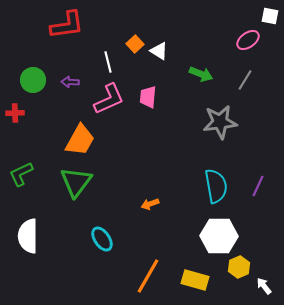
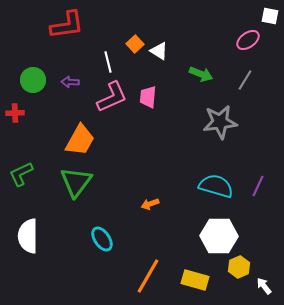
pink L-shape: moved 3 px right, 2 px up
cyan semicircle: rotated 64 degrees counterclockwise
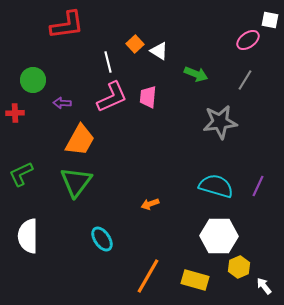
white square: moved 4 px down
green arrow: moved 5 px left
purple arrow: moved 8 px left, 21 px down
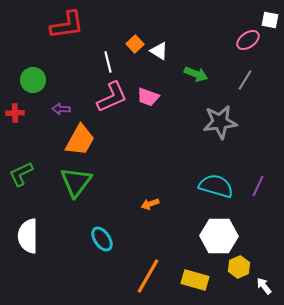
pink trapezoid: rotated 75 degrees counterclockwise
purple arrow: moved 1 px left, 6 px down
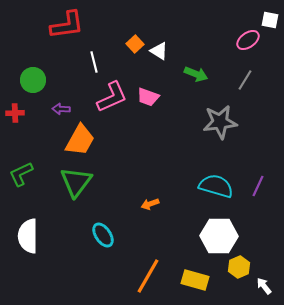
white line: moved 14 px left
cyan ellipse: moved 1 px right, 4 px up
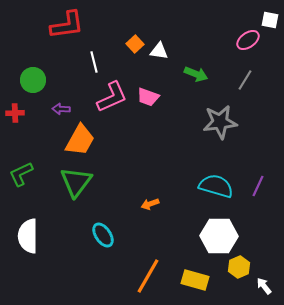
white triangle: rotated 24 degrees counterclockwise
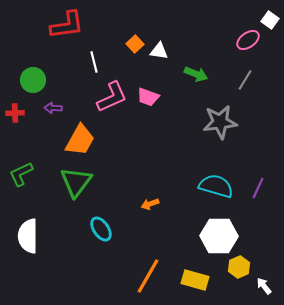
white square: rotated 24 degrees clockwise
purple arrow: moved 8 px left, 1 px up
purple line: moved 2 px down
cyan ellipse: moved 2 px left, 6 px up
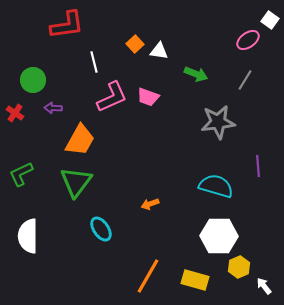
red cross: rotated 36 degrees clockwise
gray star: moved 2 px left
purple line: moved 22 px up; rotated 30 degrees counterclockwise
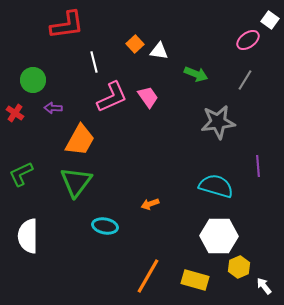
pink trapezoid: rotated 145 degrees counterclockwise
cyan ellipse: moved 4 px right, 3 px up; rotated 45 degrees counterclockwise
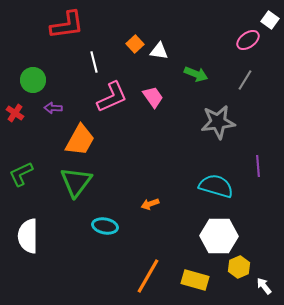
pink trapezoid: moved 5 px right
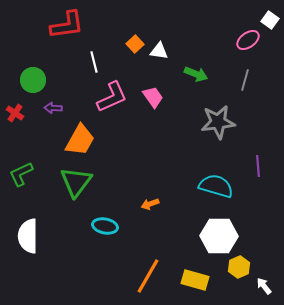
gray line: rotated 15 degrees counterclockwise
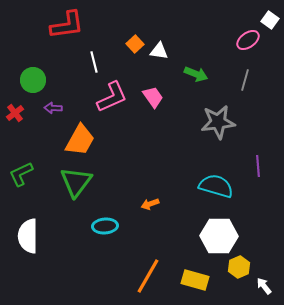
red cross: rotated 18 degrees clockwise
cyan ellipse: rotated 15 degrees counterclockwise
